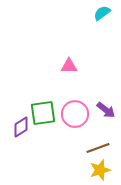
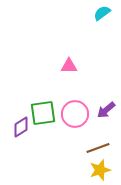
purple arrow: rotated 102 degrees clockwise
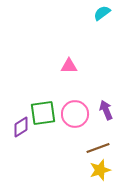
purple arrow: rotated 108 degrees clockwise
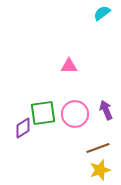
purple diamond: moved 2 px right, 1 px down
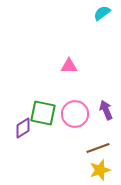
green square: rotated 20 degrees clockwise
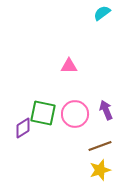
brown line: moved 2 px right, 2 px up
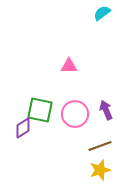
green square: moved 3 px left, 3 px up
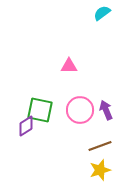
pink circle: moved 5 px right, 4 px up
purple diamond: moved 3 px right, 2 px up
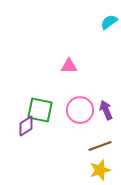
cyan semicircle: moved 7 px right, 9 px down
